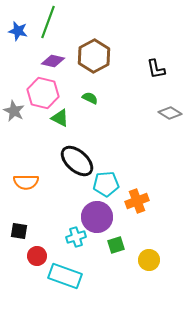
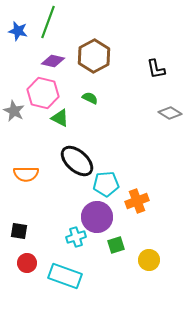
orange semicircle: moved 8 px up
red circle: moved 10 px left, 7 px down
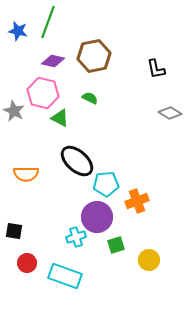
brown hexagon: rotated 16 degrees clockwise
black square: moved 5 px left
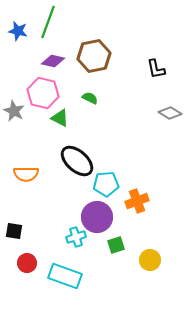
yellow circle: moved 1 px right
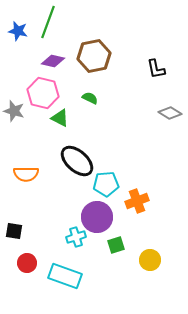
gray star: rotated 10 degrees counterclockwise
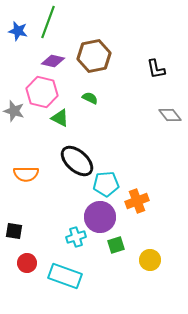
pink hexagon: moved 1 px left, 1 px up
gray diamond: moved 2 px down; rotated 20 degrees clockwise
purple circle: moved 3 px right
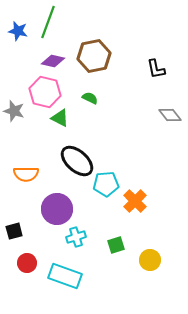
pink hexagon: moved 3 px right
orange cross: moved 2 px left; rotated 25 degrees counterclockwise
purple circle: moved 43 px left, 8 px up
black square: rotated 24 degrees counterclockwise
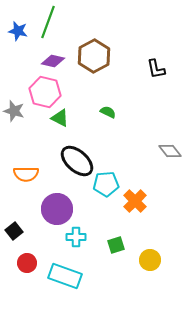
brown hexagon: rotated 16 degrees counterclockwise
green semicircle: moved 18 px right, 14 px down
gray diamond: moved 36 px down
black square: rotated 24 degrees counterclockwise
cyan cross: rotated 18 degrees clockwise
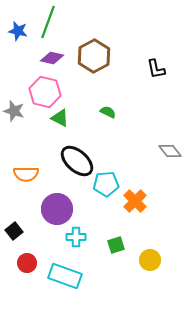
purple diamond: moved 1 px left, 3 px up
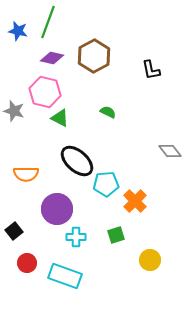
black L-shape: moved 5 px left, 1 px down
green square: moved 10 px up
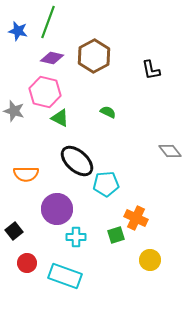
orange cross: moved 1 px right, 17 px down; rotated 20 degrees counterclockwise
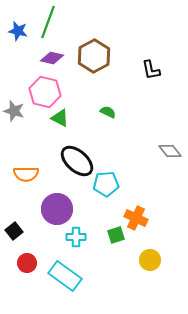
cyan rectangle: rotated 16 degrees clockwise
